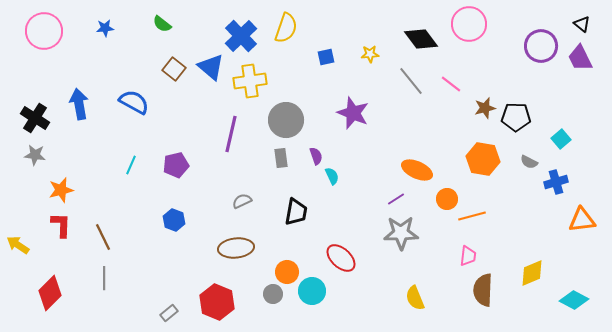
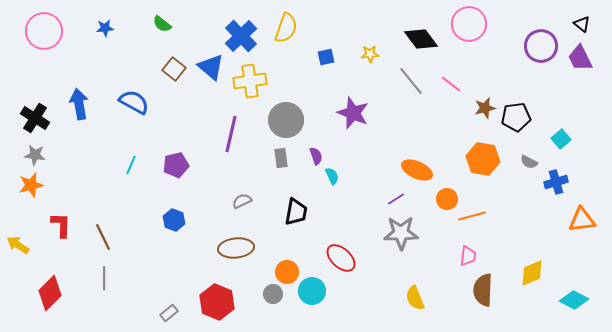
black pentagon at (516, 117): rotated 8 degrees counterclockwise
orange star at (61, 190): moved 30 px left, 5 px up
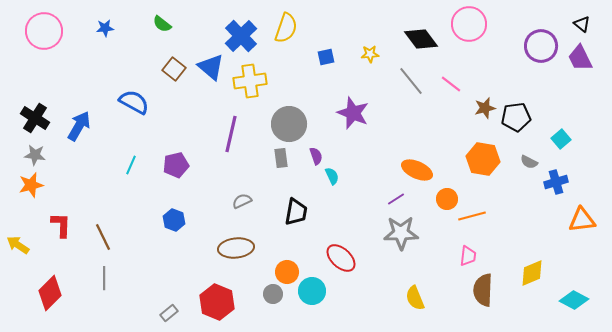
blue arrow at (79, 104): moved 22 px down; rotated 40 degrees clockwise
gray circle at (286, 120): moved 3 px right, 4 px down
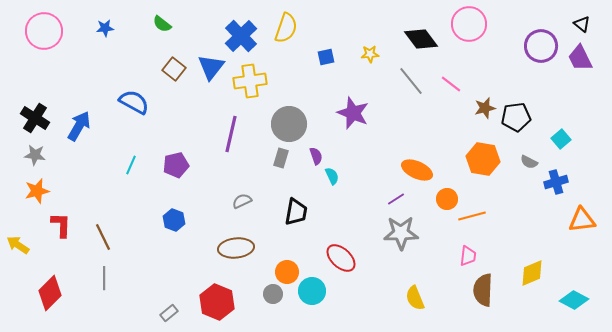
blue triangle at (211, 67): rotated 28 degrees clockwise
gray rectangle at (281, 158): rotated 24 degrees clockwise
orange star at (31, 185): moved 6 px right, 6 px down
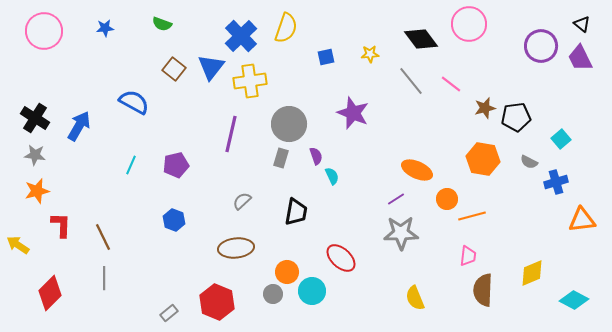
green semicircle at (162, 24): rotated 18 degrees counterclockwise
gray semicircle at (242, 201): rotated 18 degrees counterclockwise
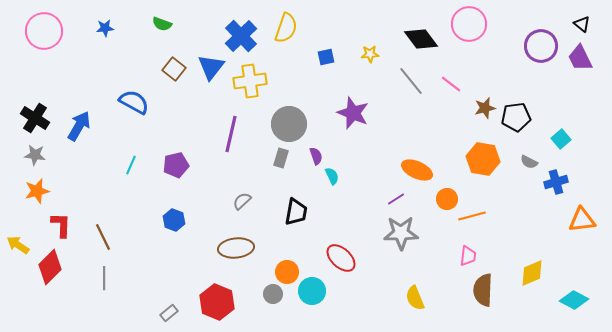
red diamond at (50, 293): moved 26 px up
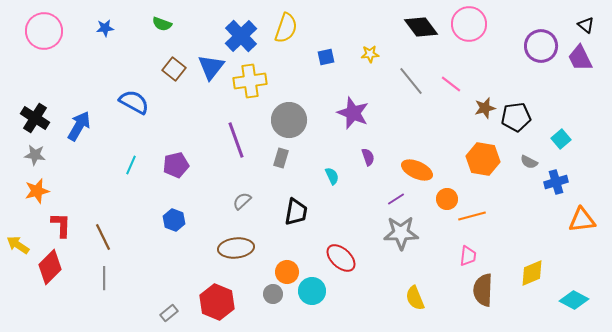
black triangle at (582, 24): moved 4 px right, 1 px down
black diamond at (421, 39): moved 12 px up
gray circle at (289, 124): moved 4 px up
purple line at (231, 134): moved 5 px right, 6 px down; rotated 33 degrees counterclockwise
purple semicircle at (316, 156): moved 52 px right, 1 px down
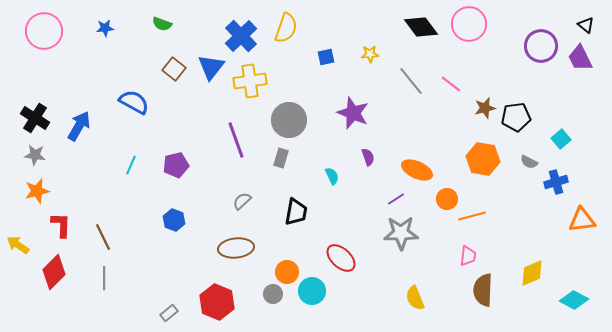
red diamond at (50, 267): moved 4 px right, 5 px down
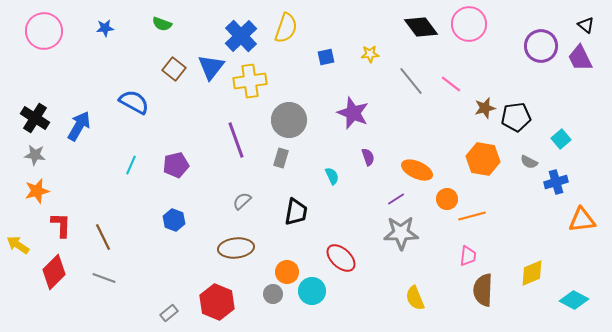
gray line at (104, 278): rotated 70 degrees counterclockwise
